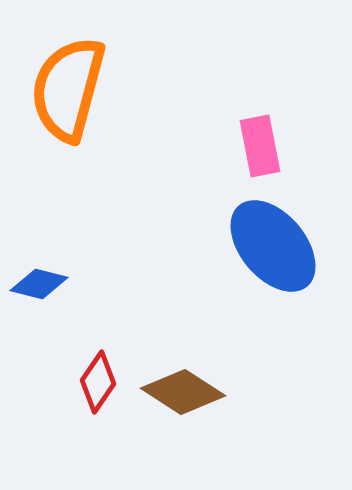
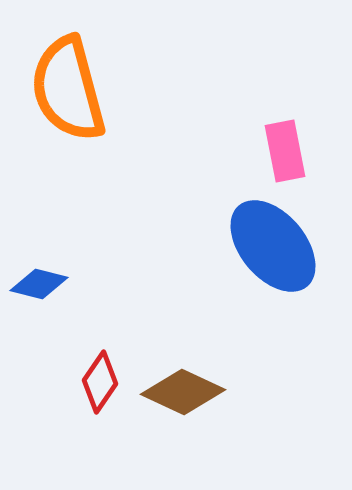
orange semicircle: rotated 30 degrees counterclockwise
pink rectangle: moved 25 px right, 5 px down
red diamond: moved 2 px right
brown diamond: rotated 8 degrees counterclockwise
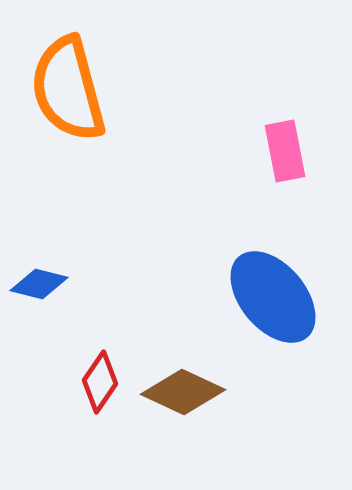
blue ellipse: moved 51 px down
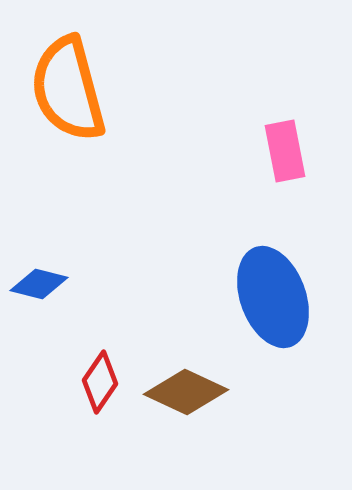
blue ellipse: rotated 20 degrees clockwise
brown diamond: moved 3 px right
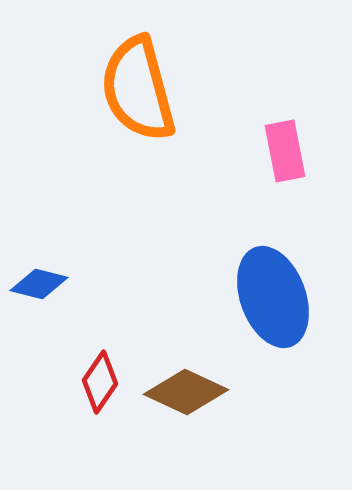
orange semicircle: moved 70 px right
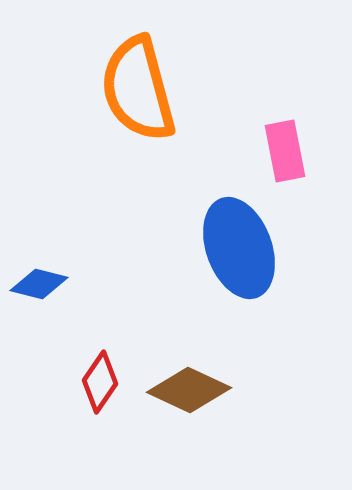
blue ellipse: moved 34 px left, 49 px up
brown diamond: moved 3 px right, 2 px up
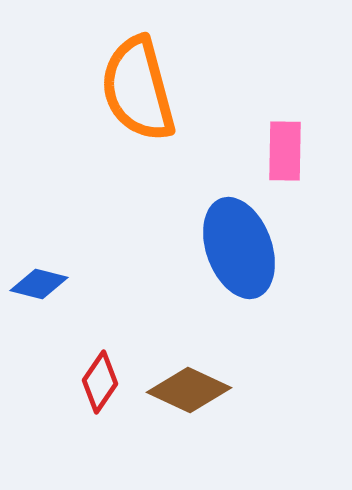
pink rectangle: rotated 12 degrees clockwise
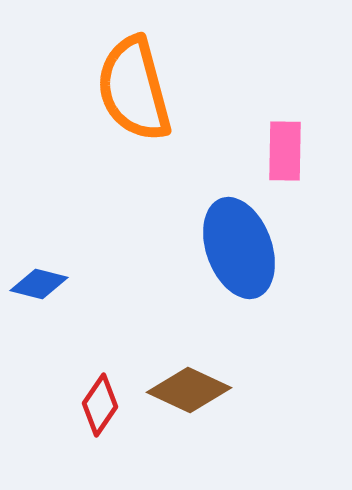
orange semicircle: moved 4 px left
red diamond: moved 23 px down
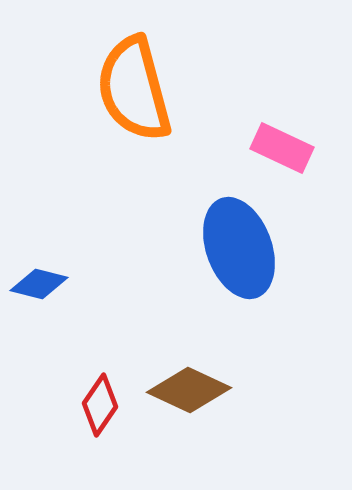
pink rectangle: moved 3 px left, 3 px up; rotated 66 degrees counterclockwise
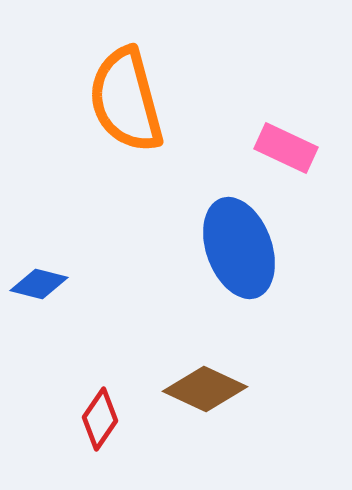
orange semicircle: moved 8 px left, 11 px down
pink rectangle: moved 4 px right
brown diamond: moved 16 px right, 1 px up
red diamond: moved 14 px down
